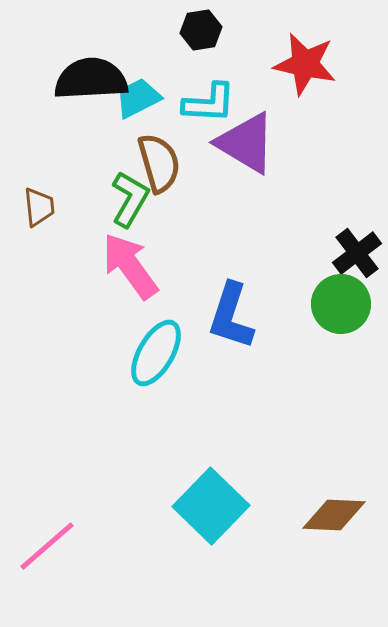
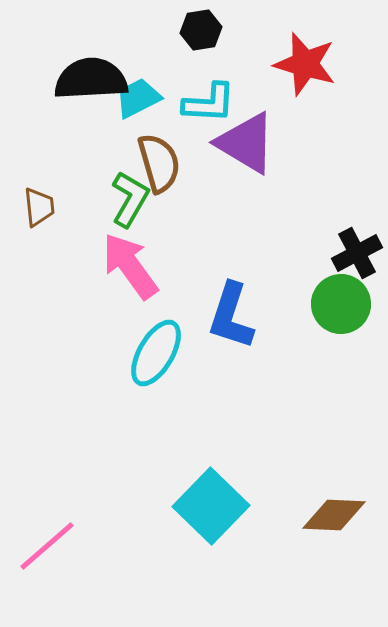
red star: rotated 4 degrees clockwise
black cross: rotated 9 degrees clockwise
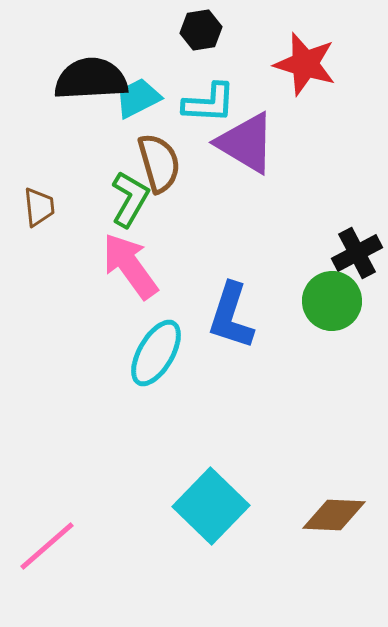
green circle: moved 9 px left, 3 px up
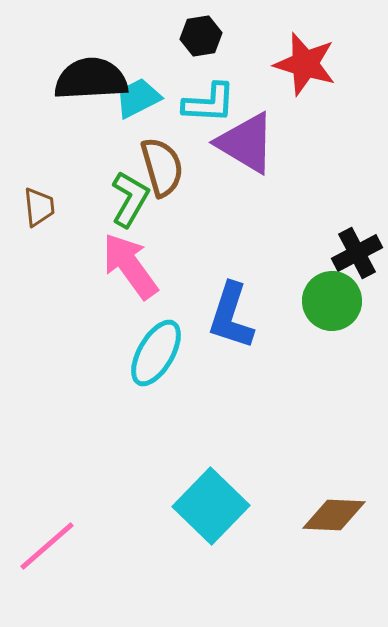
black hexagon: moved 6 px down
brown semicircle: moved 3 px right, 4 px down
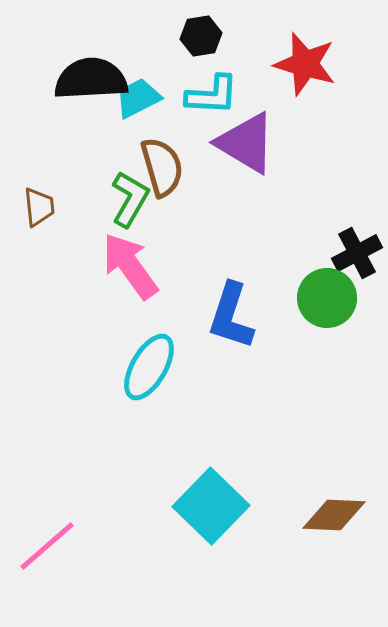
cyan L-shape: moved 3 px right, 8 px up
green circle: moved 5 px left, 3 px up
cyan ellipse: moved 7 px left, 14 px down
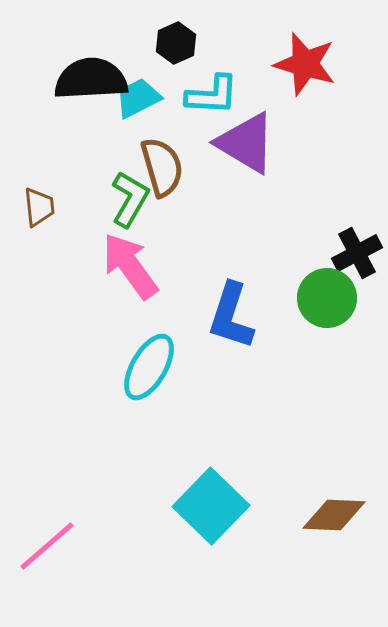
black hexagon: moved 25 px left, 7 px down; rotated 15 degrees counterclockwise
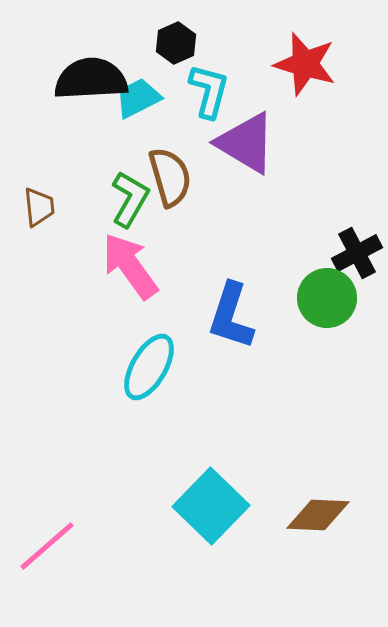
cyan L-shape: moved 3 px left, 4 px up; rotated 78 degrees counterclockwise
brown semicircle: moved 8 px right, 10 px down
brown diamond: moved 16 px left
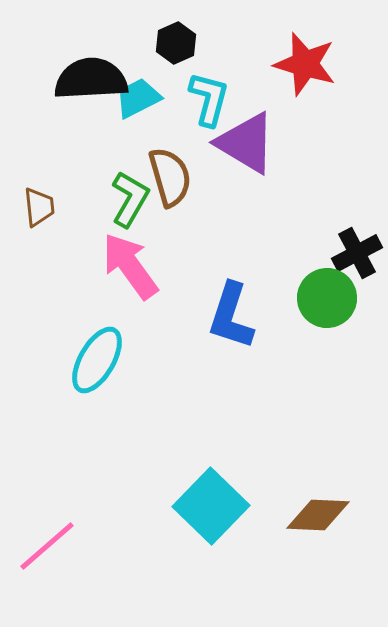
cyan L-shape: moved 8 px down
cyan ellipse: moved 52 px left, 7 px up
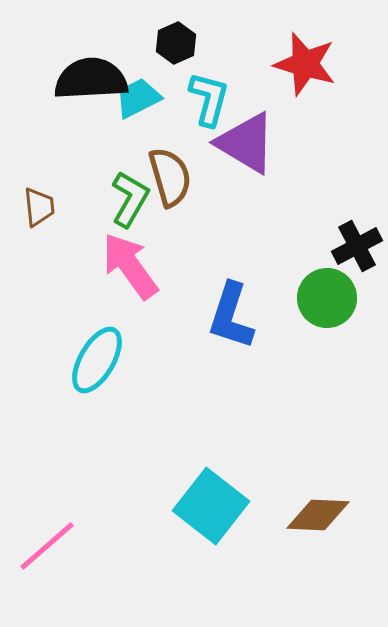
black cross: moved 7 px up
cyan square: rotated 6 degrees counterclockwise
